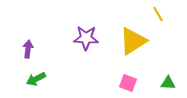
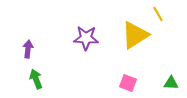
yellow triangle: moved 2 px right, 6 px up
green arrow: rotated 96 degrees clockwise
green triangle: moved 3 px right
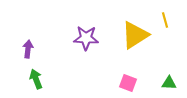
yellow line: moved 7 px right, 6 px down; rotated 14 degrees clockwise
green triangle: moved 2 px left
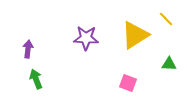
yellow line: moved 1 px right, 1 px up; rotated 28 degrees counterclockwise
green triangle: moved 19 px up
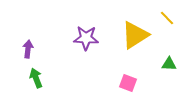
yellow line: moved 1 px right, 1 px up
green arrow: moved 1 px up
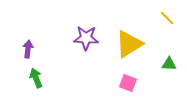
yellow triangle: moved 6 px left, 9 px down
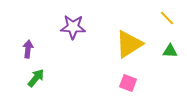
purple star: moved 13 px left, 11 px up
green triangle: moved 1 px right, 13 px up
green arrow: rotated 60 degrees clockwise
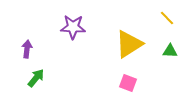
purple arrow: moved 1 px left
